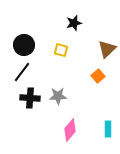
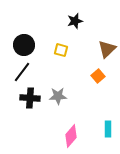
black star: moved 1 px right, 2 px up
pink diamond: moved 1 px right, 6 px down
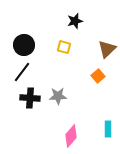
yellow square: moved 3 px right, 3 px up
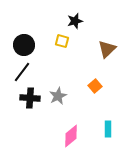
yellow square: moved 2 px left, 6 px up
orange square: moved 3 px left, 10 px down
gray star: rotated 24 degrees counterclockwise
pink diamond: rotated 10 degrees clockwise
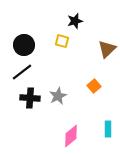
black line: rotated 15 degrees clockwise
orange square: moved 1 px left
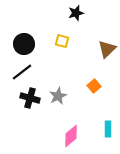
black star: moved 1 px right, 8 px up
black circle: moved 1 px up
black cross: rotated 12 degrees clockwise
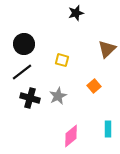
yellow square: moved 19 px down
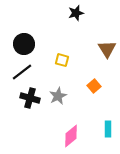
brown triangle: rotated 18 degrees counterclockwise
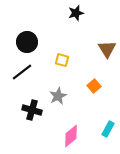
black circle: moved 3 px right, 2 px up
black cross: moved 2 px right, 12 px down
cyan rectangle: rotated 28 degrees clockwise
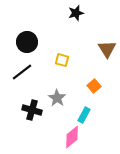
gray star: moved 1 px left, 2 px down; rotated 12 degrees counterclockwise
cyan rectangle: moved 24 px left, 14 px up
pink diamond: moved 1 px right, 1 px down
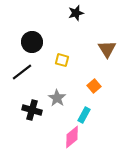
black circle: moved 5 px right
